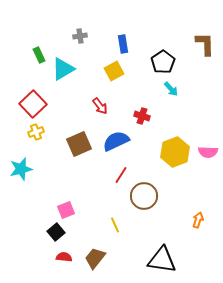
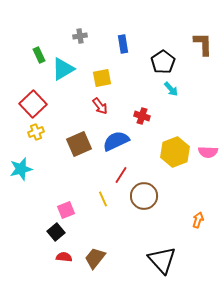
brown L-shape: moved 2 px left
yellow square: moved 12 px left, 7 px down; rotated 18 degrees clockwise
yellow line: moved 12 px left, 26 px up
black triangle: rotated 40 degrees clockwise
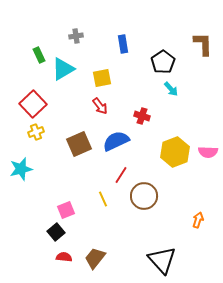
gray cross: moved 4 px left
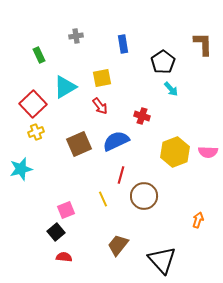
cyan triangle: moved 2 px right, 18 px down
red line: rotated 18 degrees counterclockwise
brown trapezoid: moved 23 px right, 13 px up
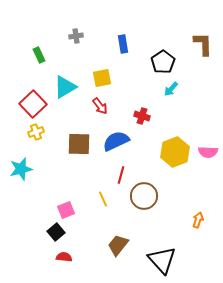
cyan arrow: rotated 84 degrees clockwise
brown square: rotated 25 degrees clockwise
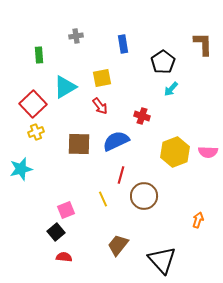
green rectangle: rotated 21 degrees clockwise
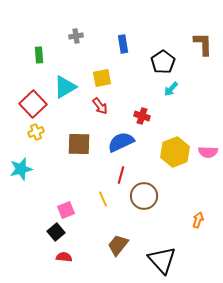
blue semicircle: moved 5 px right, 1 px down
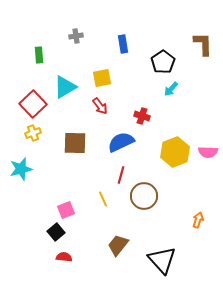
yellow cross: moved 3 px left, 1 px down
brown square: moved 4 px left, 1 px up
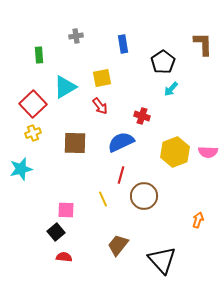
pink square: rotated 24 degrees clockwise
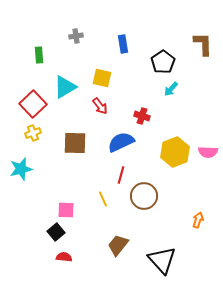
yellow square: rotated 24 degrees clockwise
